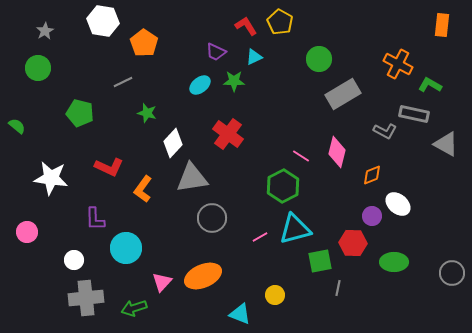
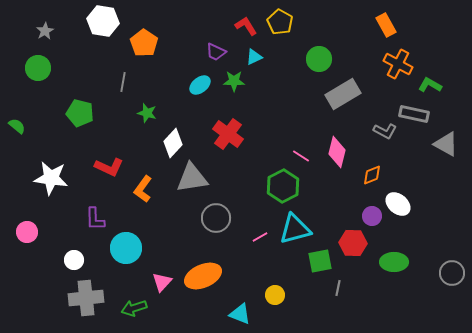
orange rectangle at (442, 25): moved 56 px left; rotated 35 degrees counterclockwise
gray line at (123, 82): rotated 54 degrees counterclockwise
gray circle at (212, 218): moved 4 px right
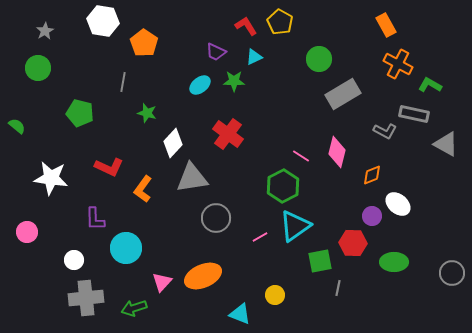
cyan triangle at (295, 229): moved 3 px up; rotated 20 degrees counterclockwise
